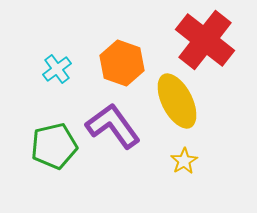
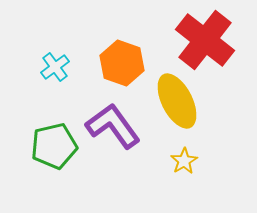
cyan cross: moved 2 px left, 2 px up
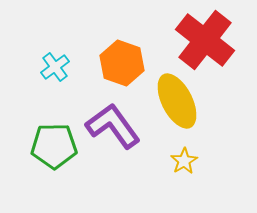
green pentagon: rotated 12 degrees clockwise
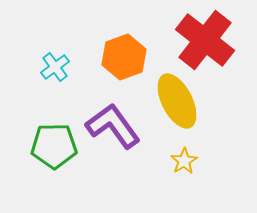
orange hexagon: moved 2 px right, 6 px up; rotated 21 degrees clockwise
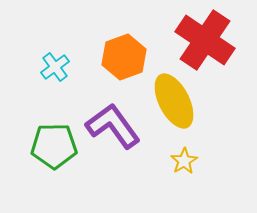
red cross: rotated 4 degrees counterclockwise
yellow ellipse: moved 3 px left
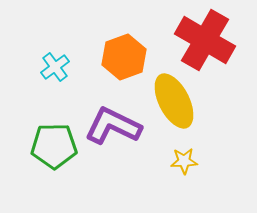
red cross: rotated 4 degrees counterclockwise
purple L-shape: rotated 28 degrees counterclockwise
yellow star: rotated 28 degrees clockwise
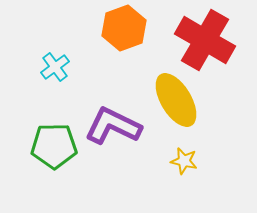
orange hexagon: moved 29 px up
yellow ellipse: moved 2 px right, 1 px up; rotated 4 degrees counterclockwise
yellow star: rotated 16 degrees clockwise
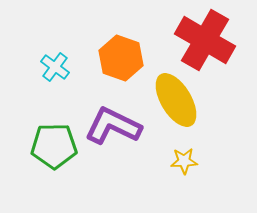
orange hexagon: moved 3 px left, 30 px down; rotated 21 degrees counterclockwise
cyan cross: rotated 16 degrees counterclockwise
yellow star: rotated 16 degrees counterclockwise
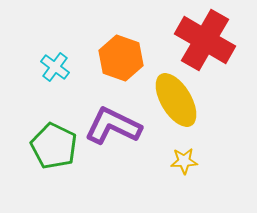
green pentagon: rotated 27 degrees clockwise
